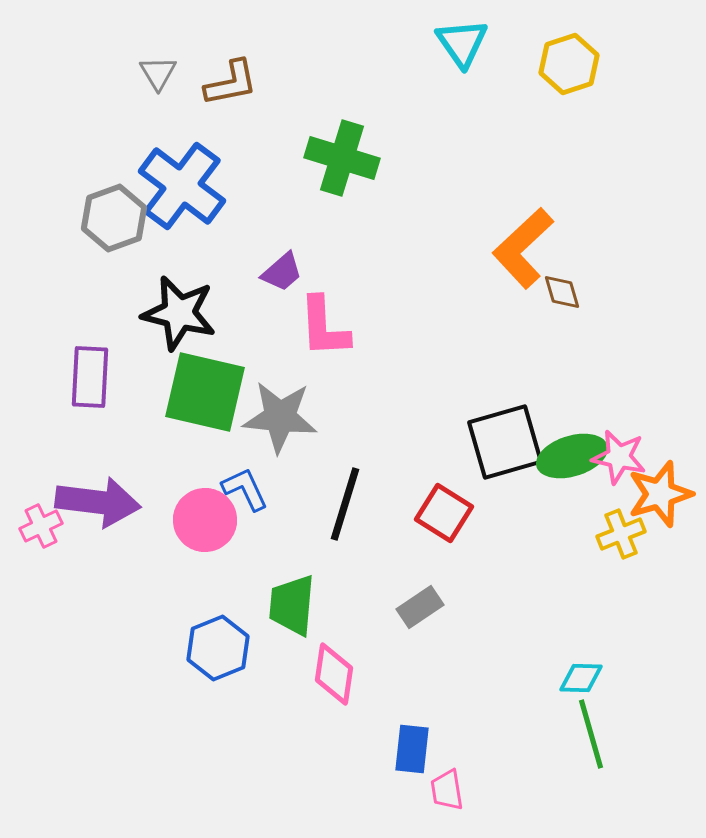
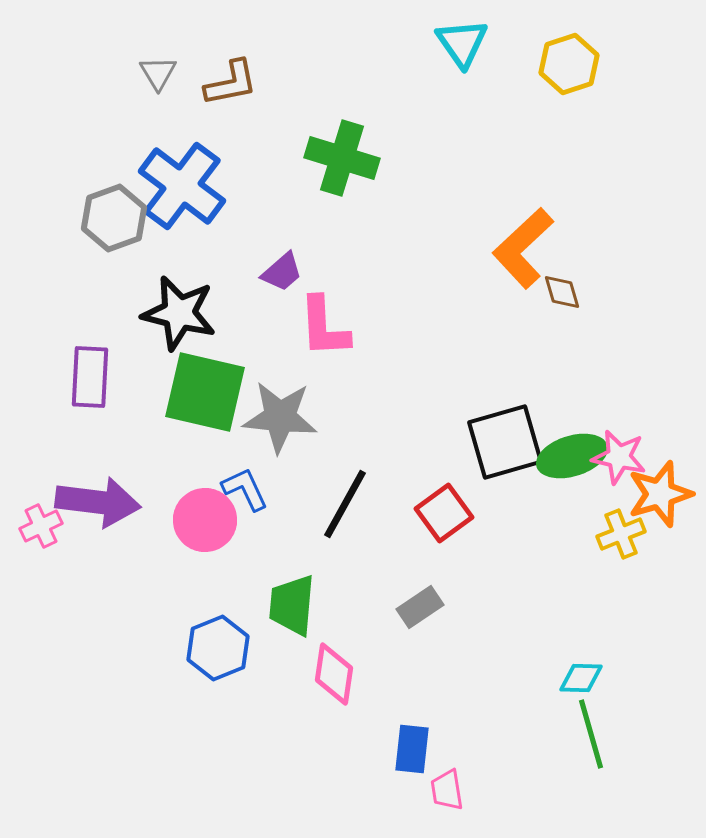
black line: rotated 12 degrees clockwise
red square: rotated 22 degrees clockwise
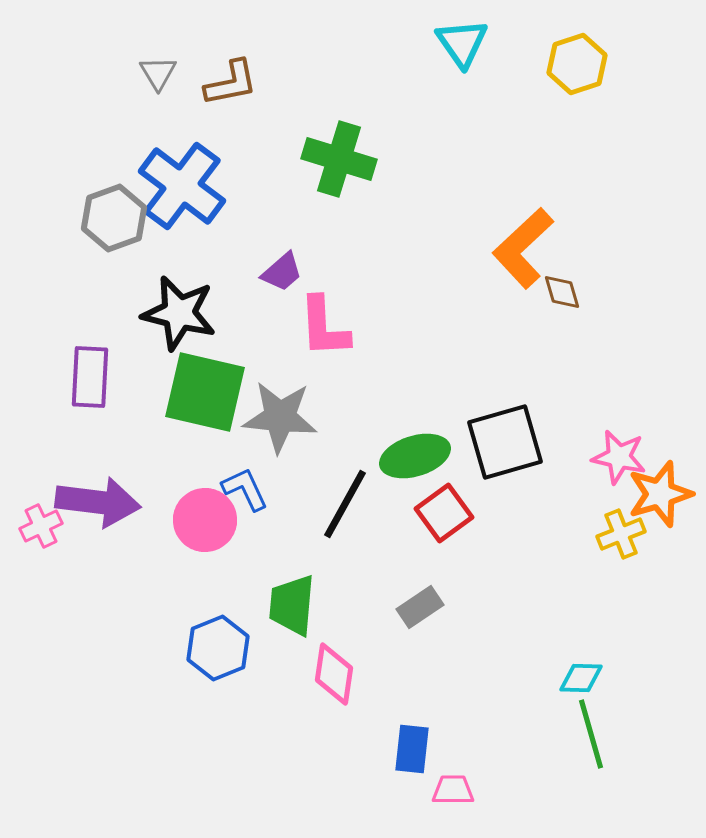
yellow hexagon: moved 8 px right
green cross: moved 3 px left, 1 px down
green ellipse: moved 157 px left
pink trapezoid: moved 6 px right; rotated 99 degrees clockwise
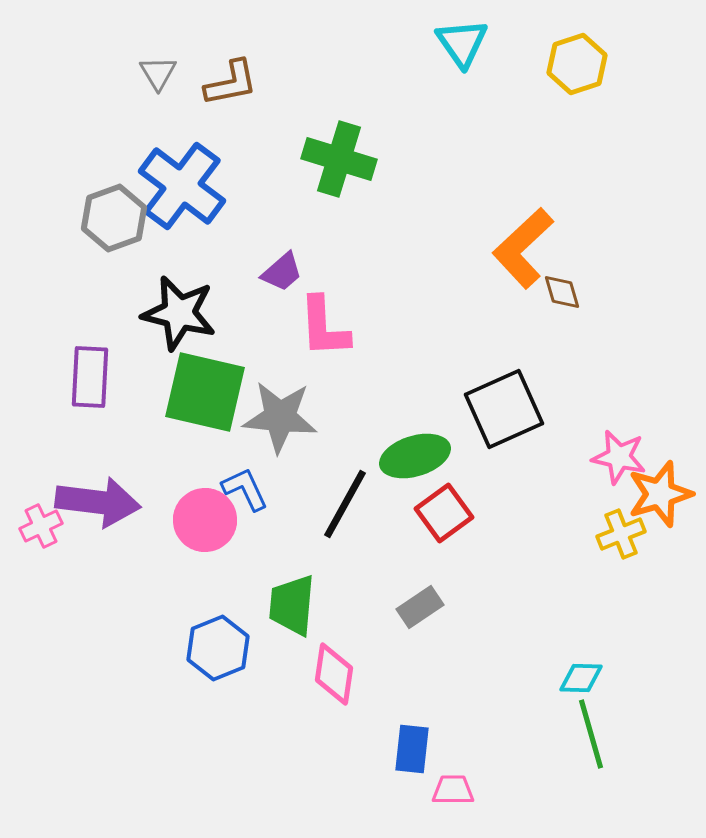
black square: moved 1 px left, 33 px up; rotated 8 degrees counterclockwise
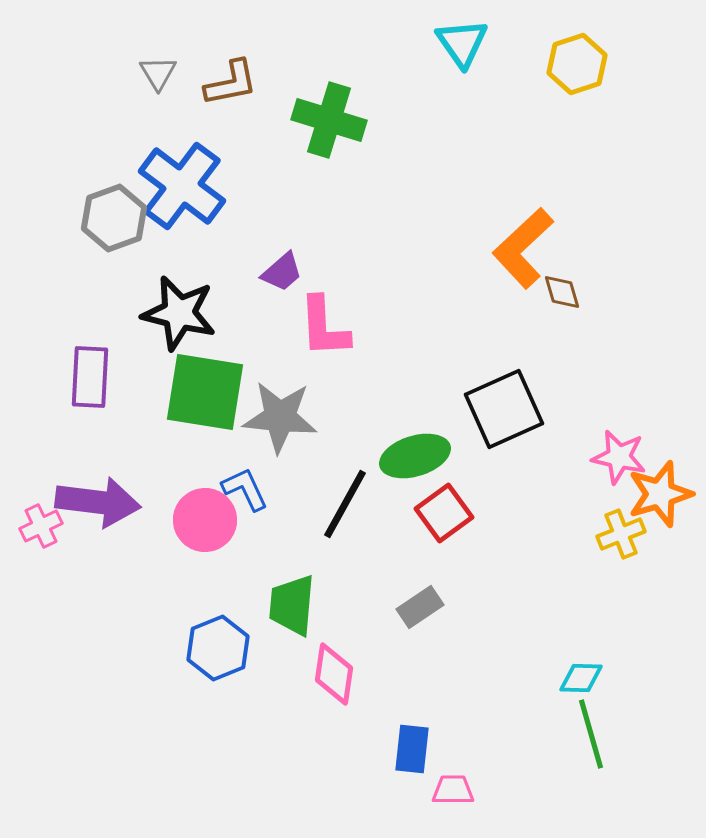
green cross: moved 10 px left, 39 px up
green square: rotated 4 degrees counterclockwise
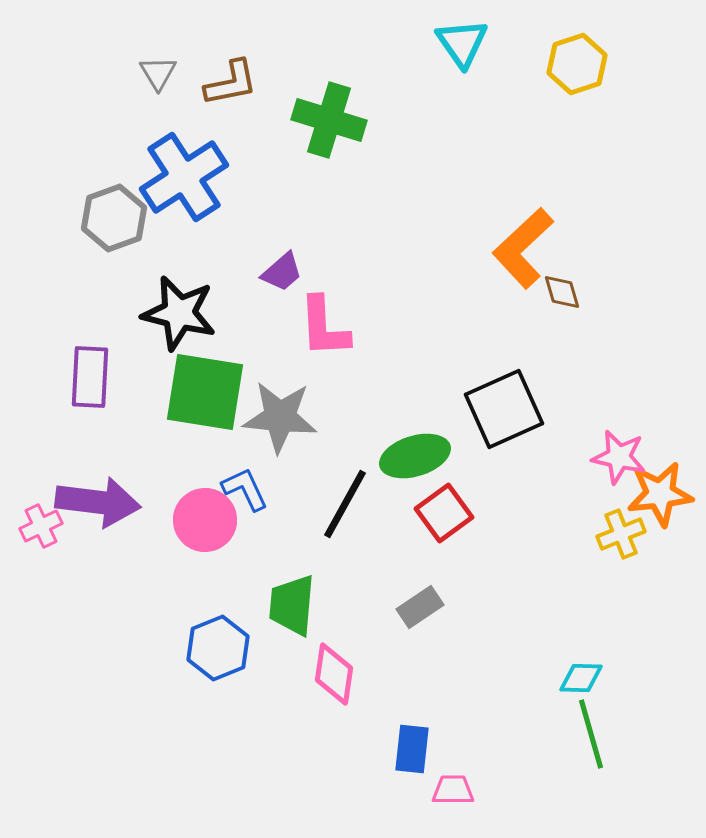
blue cross: moved 2 px right, 9 px up; rotated 20 degrees clockwise
orange star: rotated 10 degrees clockwise
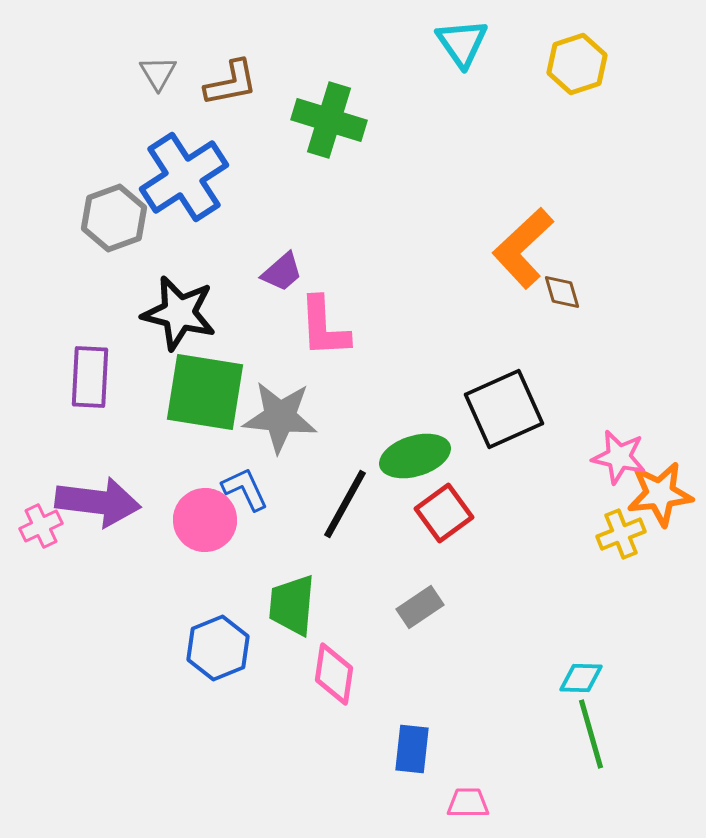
pink trapezoid: moved 15 px right, 13 px down
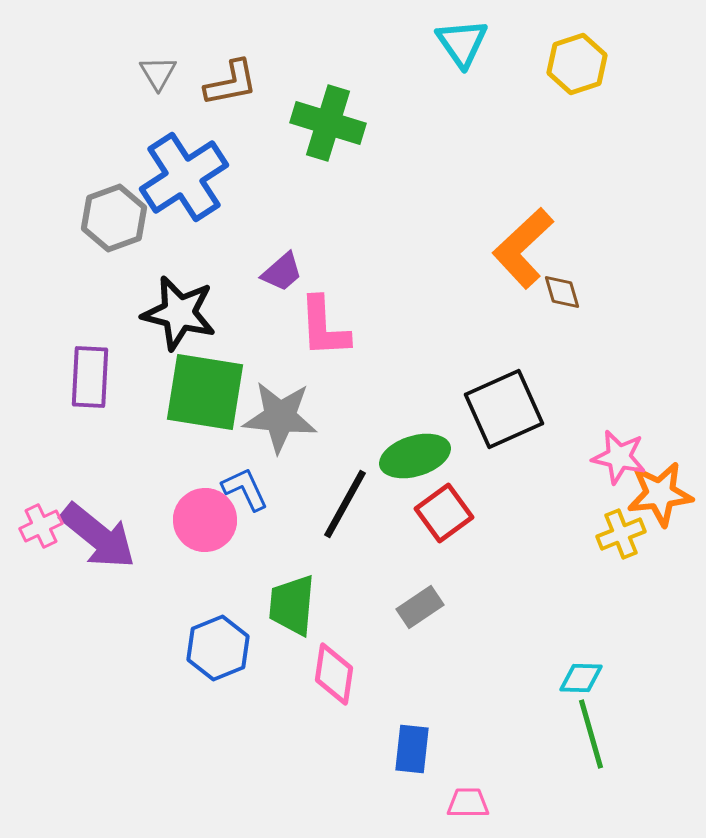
green cross: moved 1 px left, 3 px down
purple arrow: moved 34 px down; rotated 32 degrees clockwise
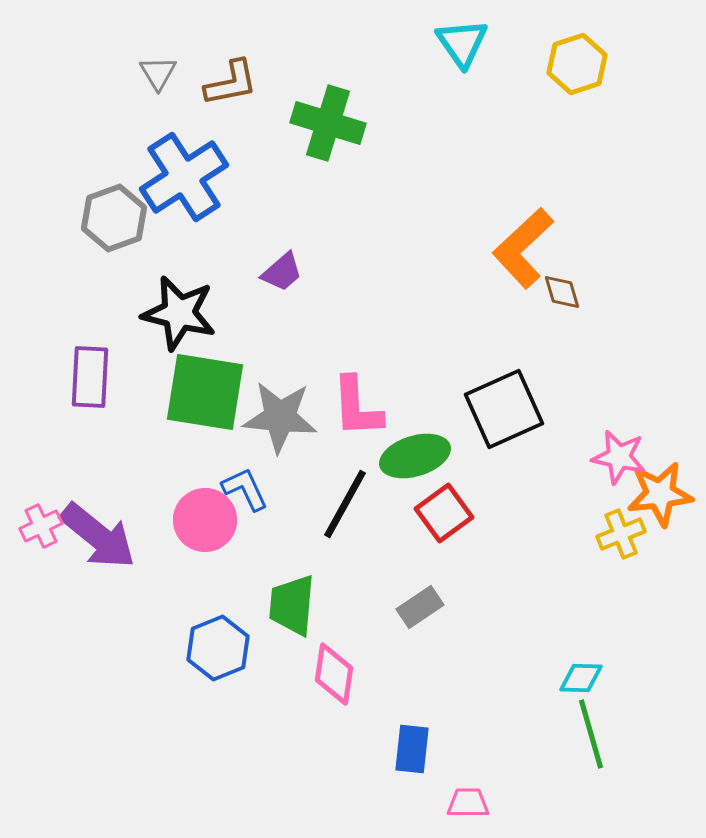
pink L-shape: moved 33 px right, 80 px down
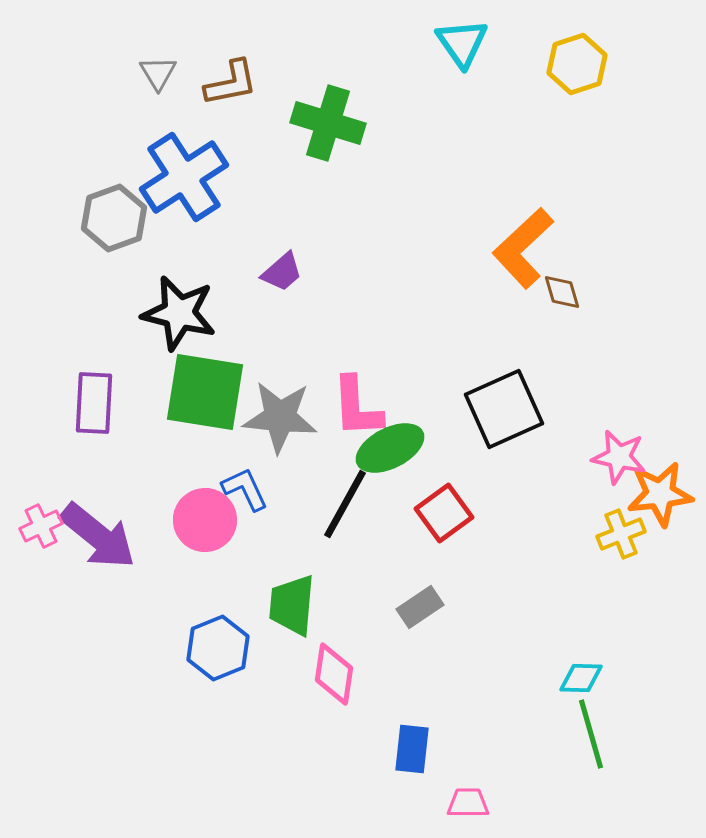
purple rectangle: moved 4 px right, 26 px down
green ellipse: moved 25 px left, 8 px up; rotated 10 degrees counterclockwise
